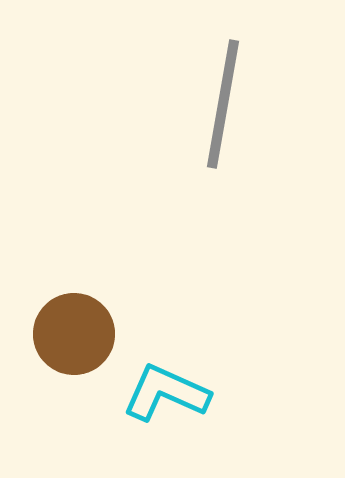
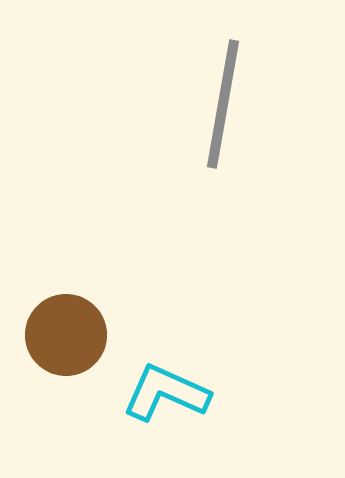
brown circle: moved 8 px left, 1 px down
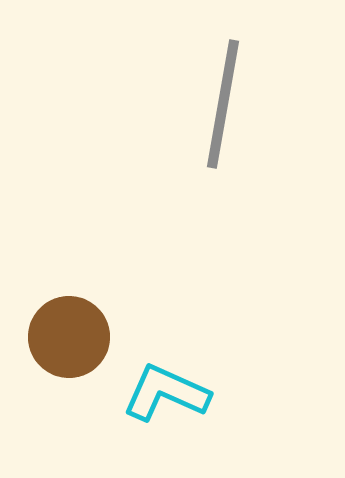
brown circle: moved 3 px right, 2 px down
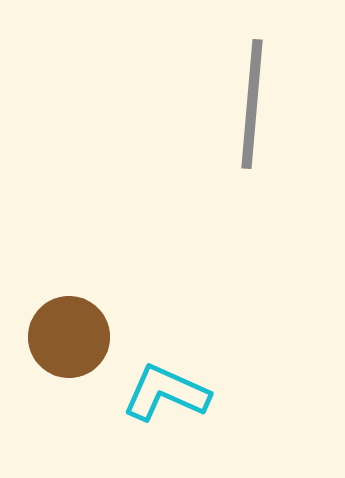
gray line: moved 29 px right; rotated 5 degrees counterclockwise
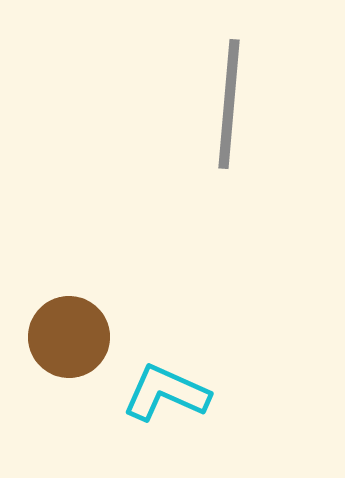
gray line: moved 23 px left
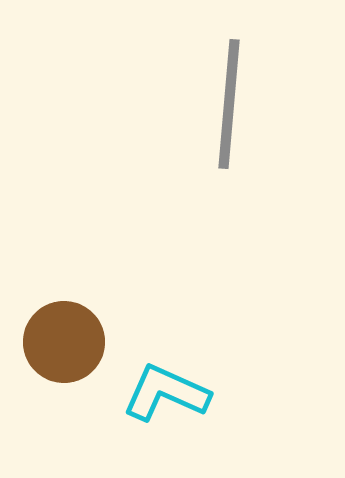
brown circle: moved 5 px left, 5 px down
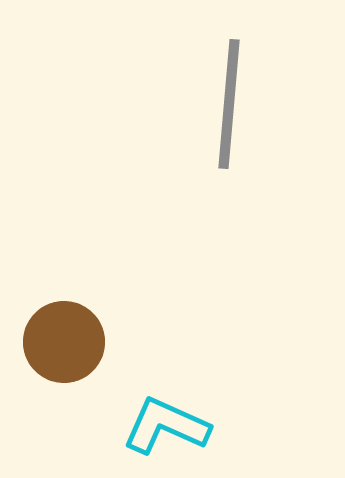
cyan L-shape: moved 33 px down
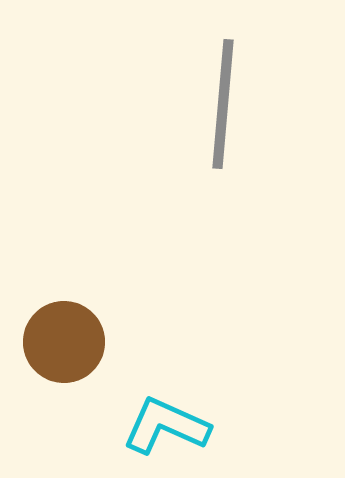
gray line: moved 6 px left
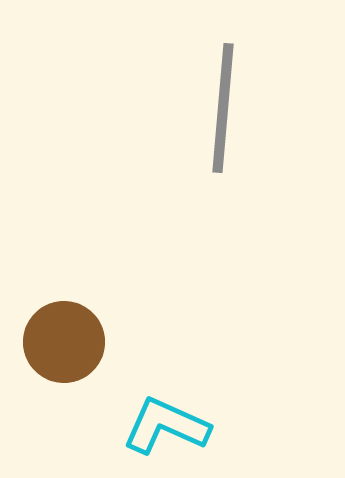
gray line: moved 4 px down
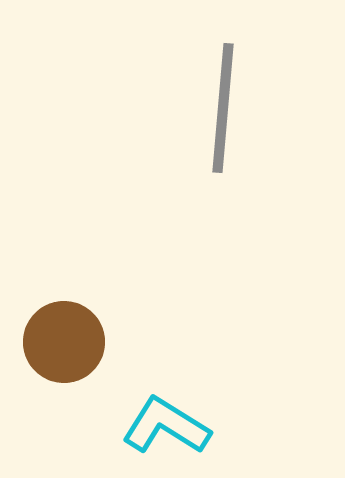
cyan L-shape: rotated 8 degrees clockwise
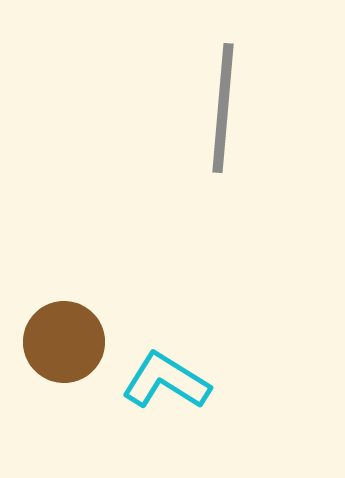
cyan L-shape: moved 45 px up
